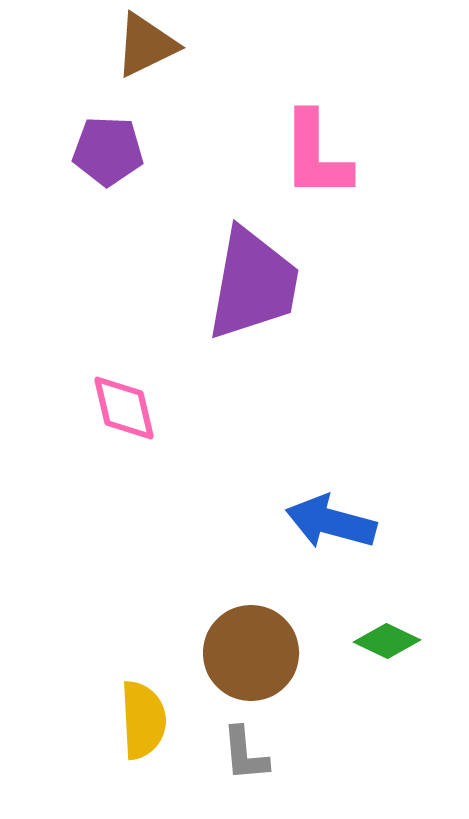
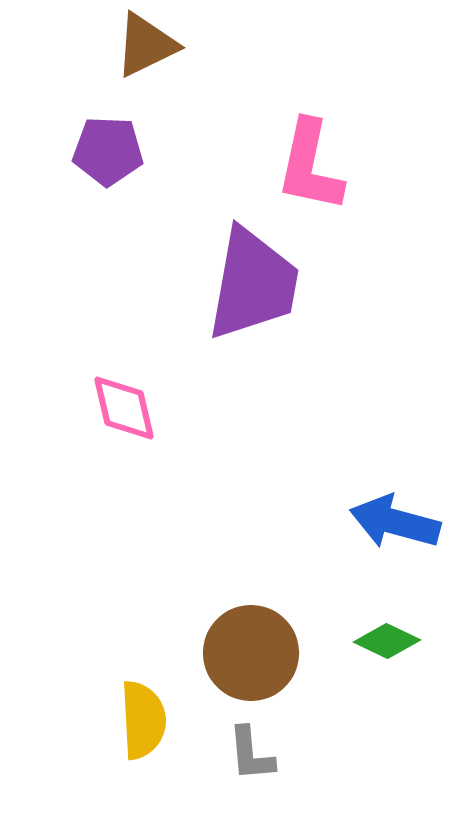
pink L-shape: moved 6 px left, 11 px down; rotated 12 degrees clockwise
blue arrow: moved 64 px right
gray L-shape: moved 6 px right
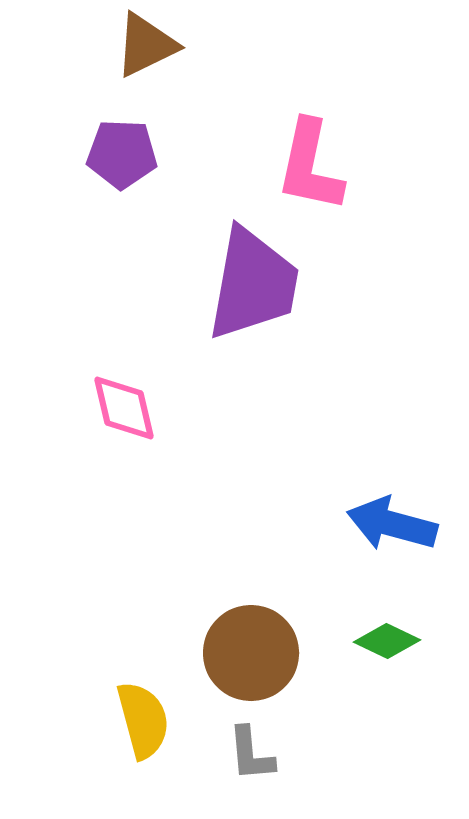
purple pentagon: moved 14 px right, 3 px down
blue arrow: moved 3 px left, 2 px down
yellow semicircle: rotated 12 degrees counterclockwise
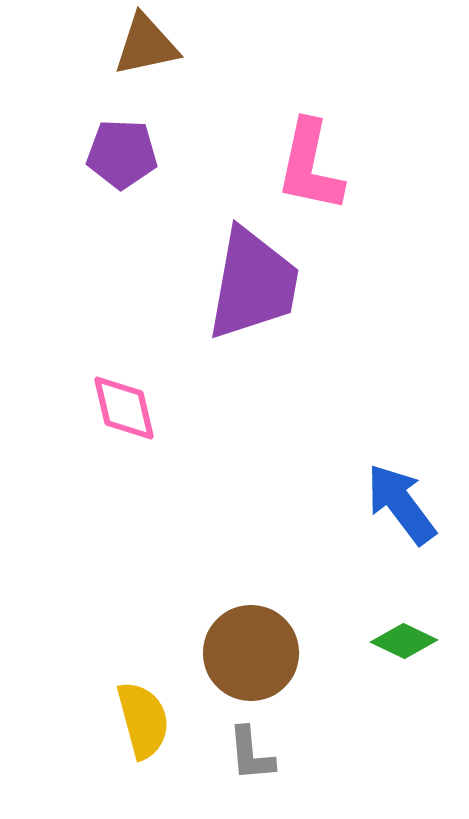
brown triangle: rotated 14 degrees clockwise
blue arrow: moved 9 px right, 20 px up; rotated 38 degrees clockwise
green diamond: moved 17 px right
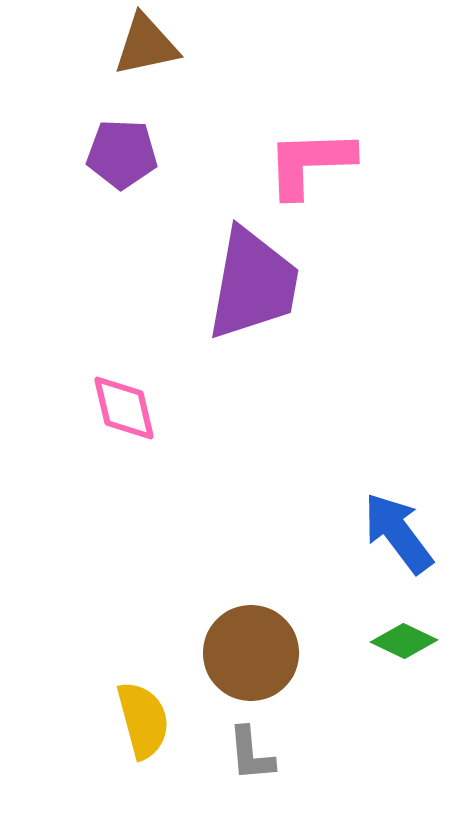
pink L-shape: moved 3 px up; rotated 76 degrees clockwise
blue arrow: moved 3 px left, 29 px down
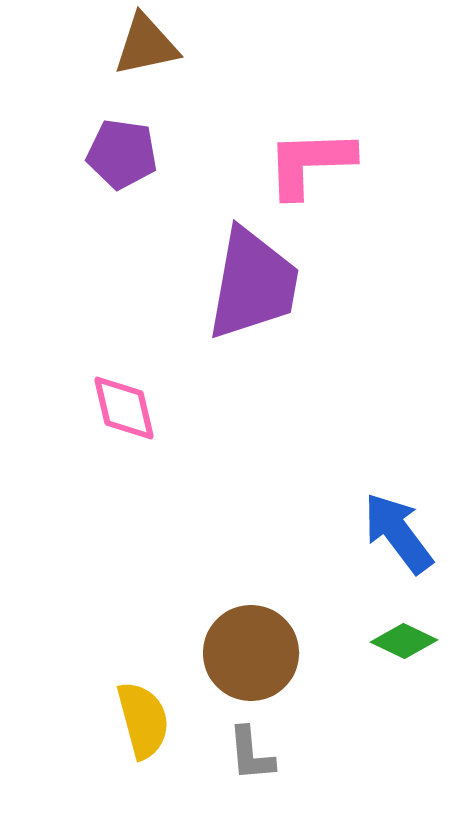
purple pentagon: rotated 6 degrees clockwise
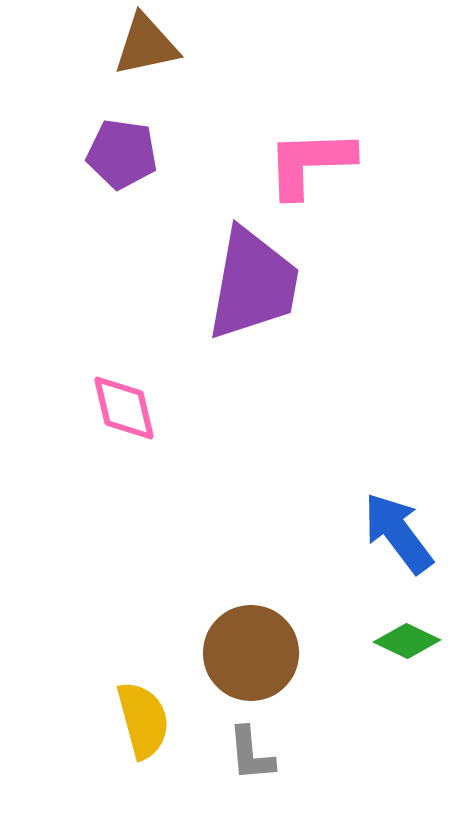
green diamond: moved 3 px right
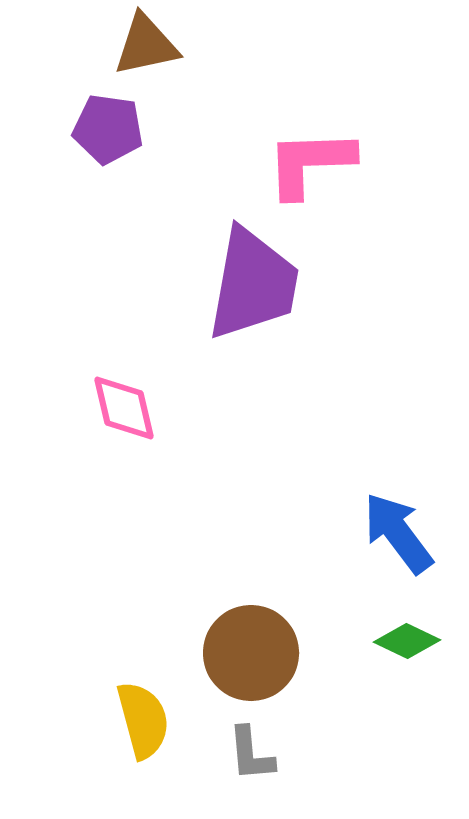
purple pentagon: moved 14 px left, 25 px up
